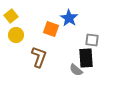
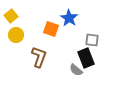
black rectangle: rotated 18 degrees counterclockwise
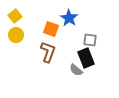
yellow square: moved 4 px right
gray square: moved 2 px left
brown L-shape: moved 9 px right, 5 px up
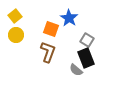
gray square: moved 3 px left; rotated 24 degrees clockwise
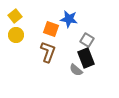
blue star: moved 1 px down; rotated 24 degrees counterclockwise
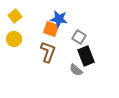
blue star: moved 10 px left
yellow circle: moved 2 px left, 4 px down
gray square: moved 8 px left, 3 px up
black rectangle: moved 2 px up
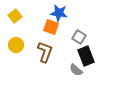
blue star: moved 6 px up
orange square: moved 2 px up
yellow circle: moved 2 px right, 6 px down
brown L-shape: moved 3 px left
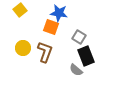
yellow square: moved 5 px right, 6 px up
yellow circle: moved 7 px right, 3 px down
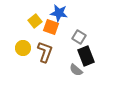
yellow square: moved 15 px right, 11 px down
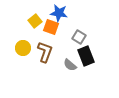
gray semicircle: moved 6 px left, 5 px up
